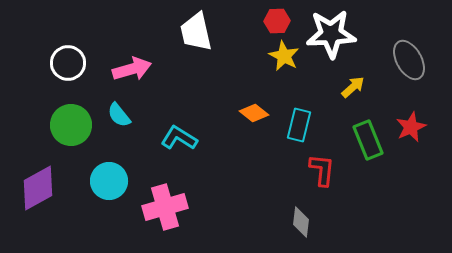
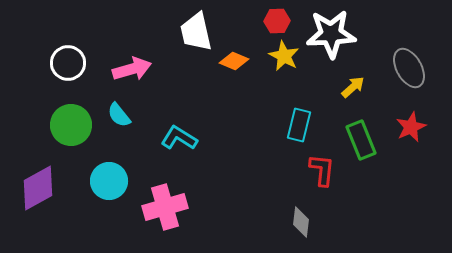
gray ellipse: moved 8 px down
orange diamond: moved 20 px left, 52 px up; rotated 16 degrees counterclockwise
green rectangle: moved 7 px left
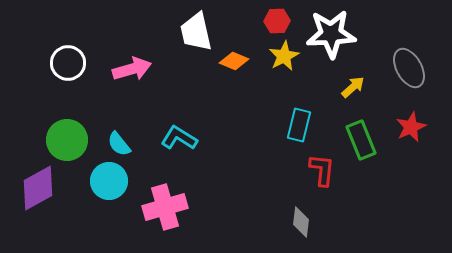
yellow star: rotated 16 degrees clockwise
cyan semicircle: moved 29 px down
green circle: moved 4 px left, 15 px down
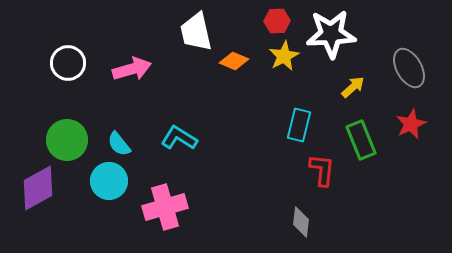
red star: moved 3 px up
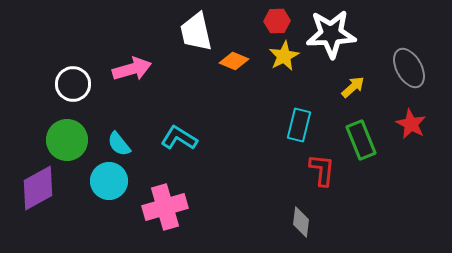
white circle: moved 5 px right, 21 px down
red star: rotated 20 degrees counterclockwise
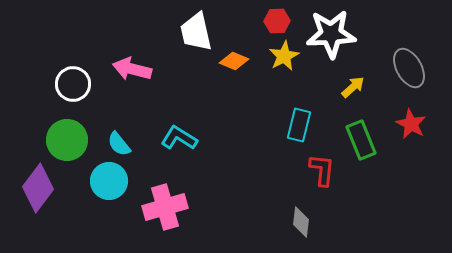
pink arrow: rotated 150 degrees counterclockwise
purple diamond: rotated 24 degrees counterclockwise
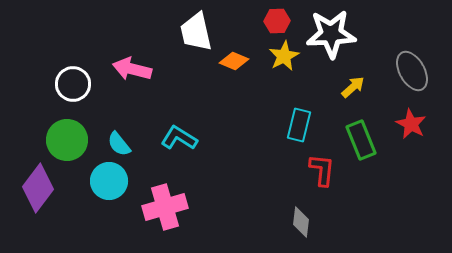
gray ellipse: moved 3 px right, 3 px down
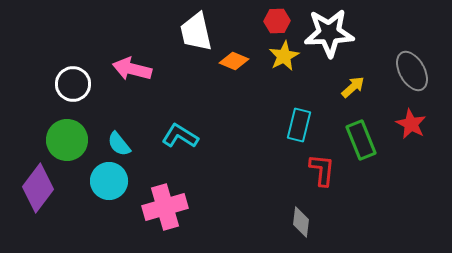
white star: moved 2 px left, 1 px up
cyan L-shape: moved 1 px right, 2 px up
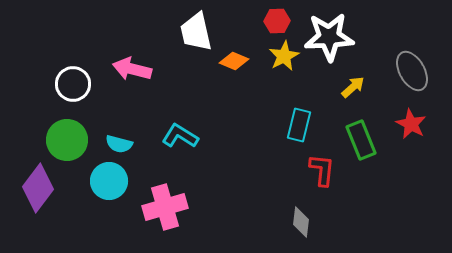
white star: moved 4 px down
cyan semicircle: rotated 36 degrees counterclockwise
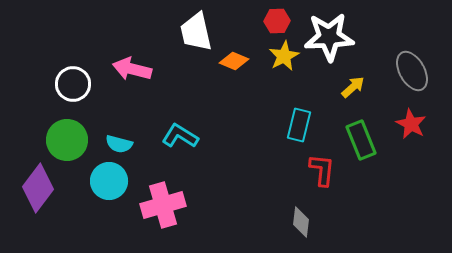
pink cross: moved 2 px left, 2 px up
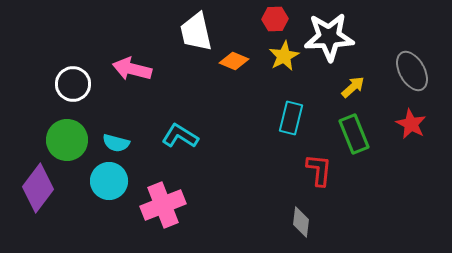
red hexagon: moved 2 px left, 2 px up
cyan rectangle: moved 8 px left, 7 px up
green rectangle: moved 7 px left, 6 px up
cyan semicircle: moved 3 px left, 1 px up
red L-shape: moved 3 px left
pink cross: rotated 6 degrees counterclockwise
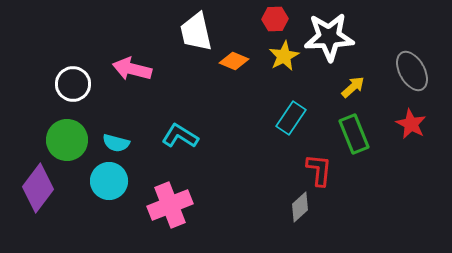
cyan rectangle: rotated 20 degrees clockwise
pink cross: moved 7 px right
gray diamond: moved 1 px left, 15 px up; rotated 40 degrees clockwise
